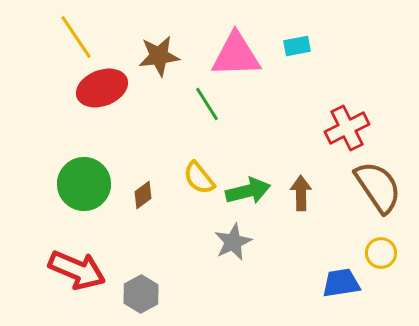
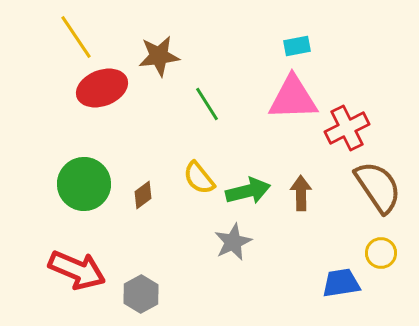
pink triangle: moved 57 px right, 43 px down
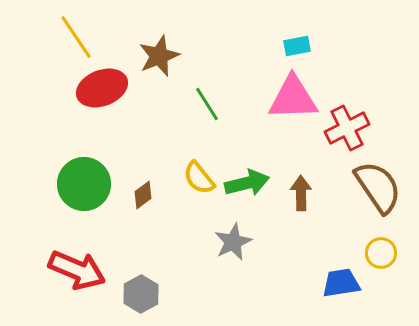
brown star: rotated 15 degrees counterclockwise
green arrow: moved 1 px left, 8 px up
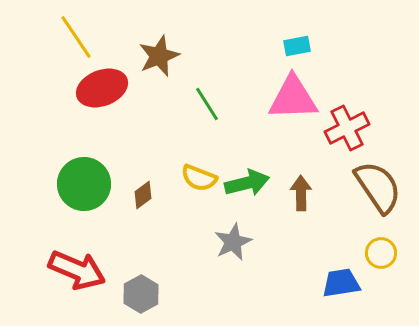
yellow semicircle: rotated 30 degrees counterclockwise
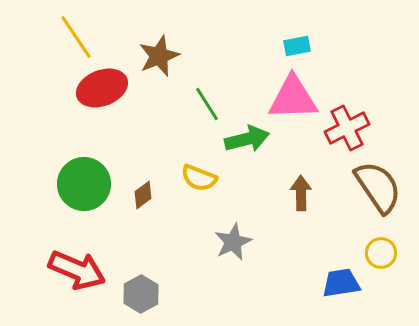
green arrow: moved 44 px up
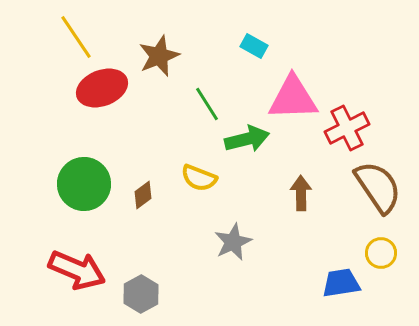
cyan rectangle: moved 43 px left; rotated 40 degrees clockwise
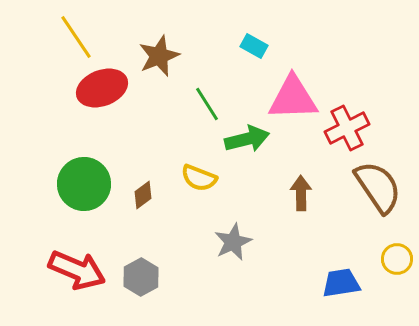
yellow circle: moved 16 px right, 6 px down
gray hexagon: moved 17 px up
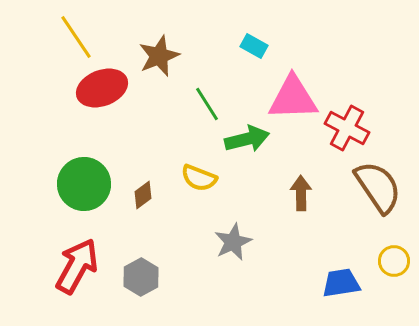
red cross: rotated 36 degrees counterclockwise
yellow circle: moved 3 px left, 2 px down
red arrow: moved 4 px up; rotated 84 degrees counterclockwise
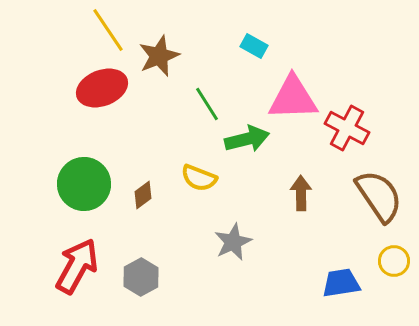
yellow line: moved 32 px right, 7 px up
brown semicircle: moved 1 px right, 9 px down
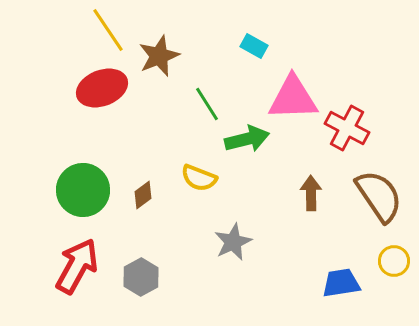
green circle: moved 1 px left, 6 px down
brown arrow: moved 10 px right
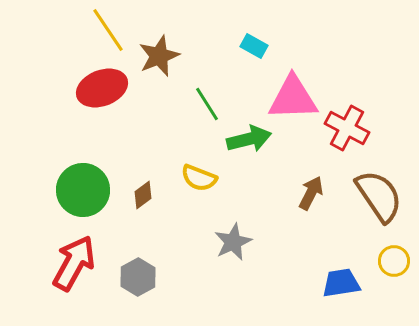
green arrow: moved 2 px right
brown arrow: rotated 28 degrees clockwise
red arrow: moved 3 px left, 3 px up
gray hexagon: moved 3 px left
